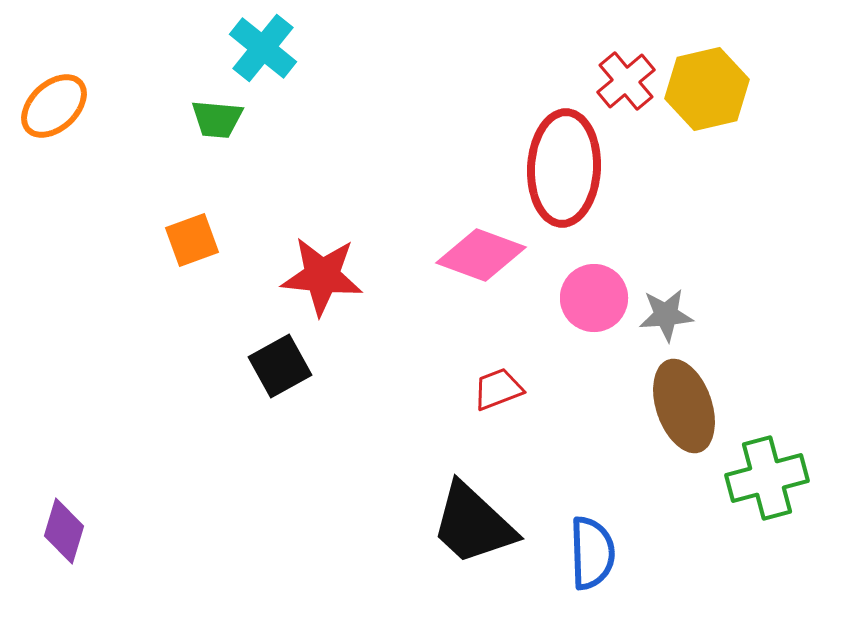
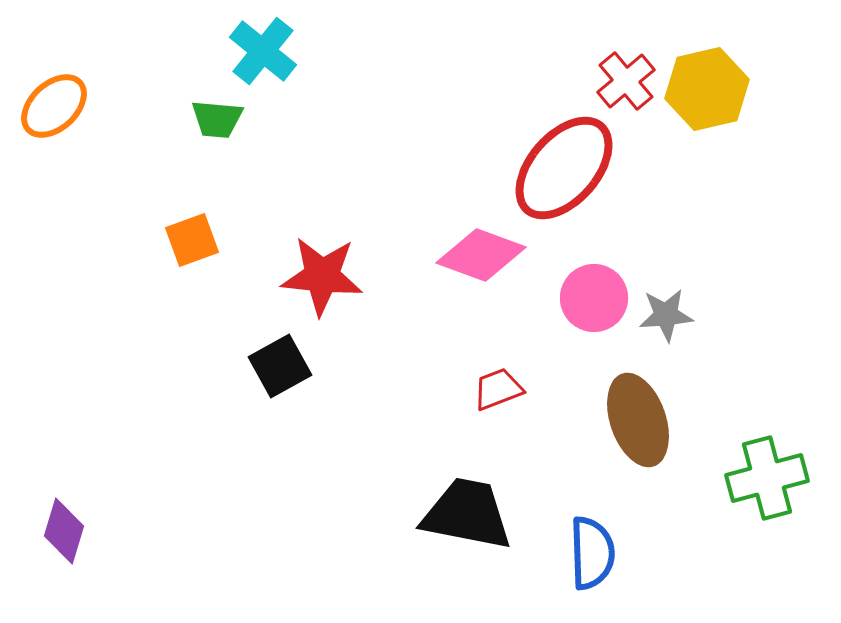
cyan cross: moved 3 px down
red ellipse: rotated 38 degrees clockwise
brown ellipse: moved 46 px left, 14 px down
black trapezoid: moved 6 px left, 10 px up; rotated 148 degrees clockwise
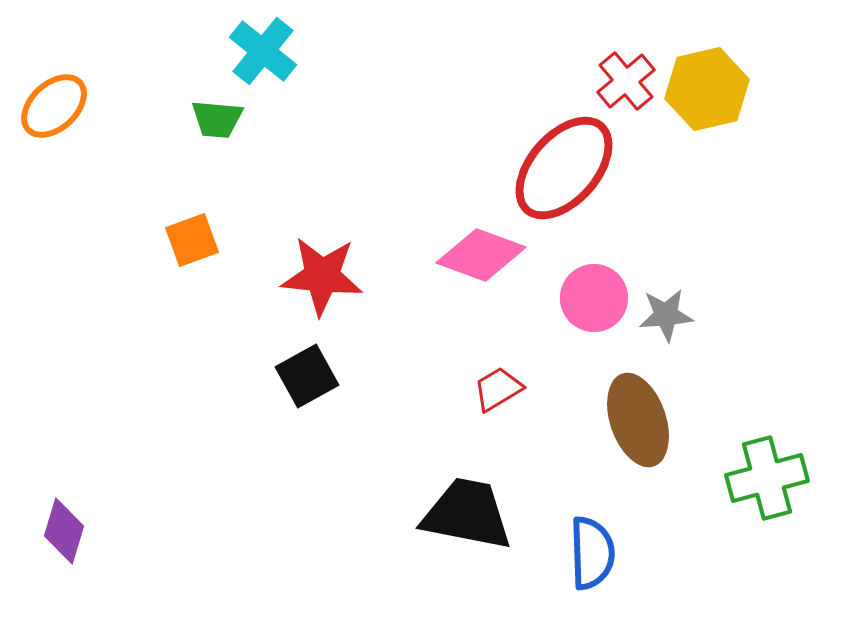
black square: moved 27 px right, 10 px down
red trapezoid: rotated 10 degrees counterclockwise
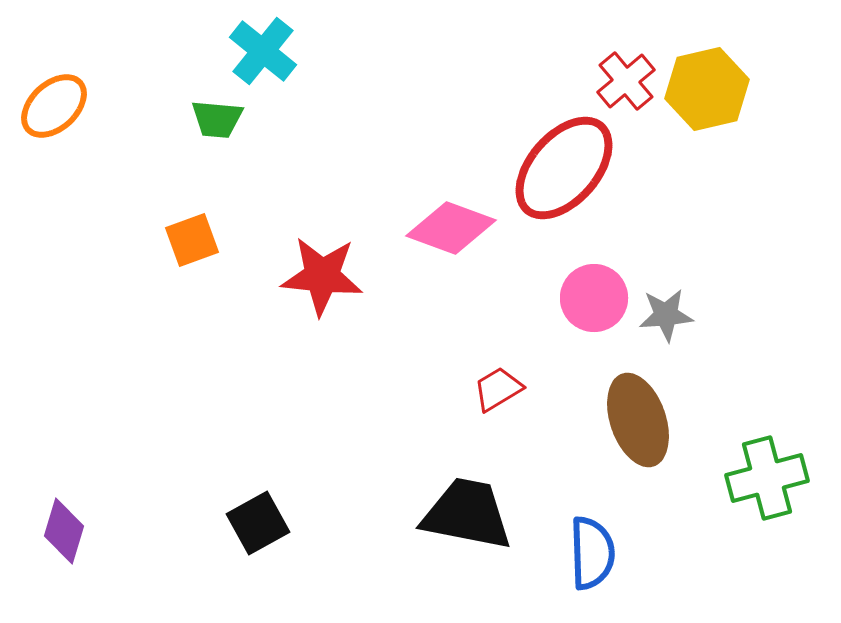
pink diamond: moved 30 px left, 27 px up
black square: moved 49 px left, 147 px down
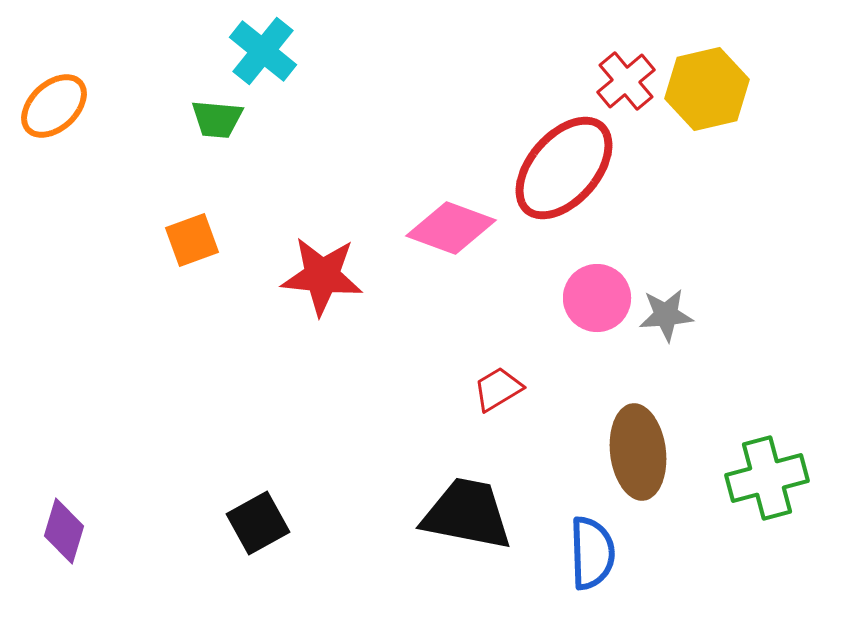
pink circle: moved 3 px right
brown ellipse: moved 32 px down; rotated 12 degrees clockwise
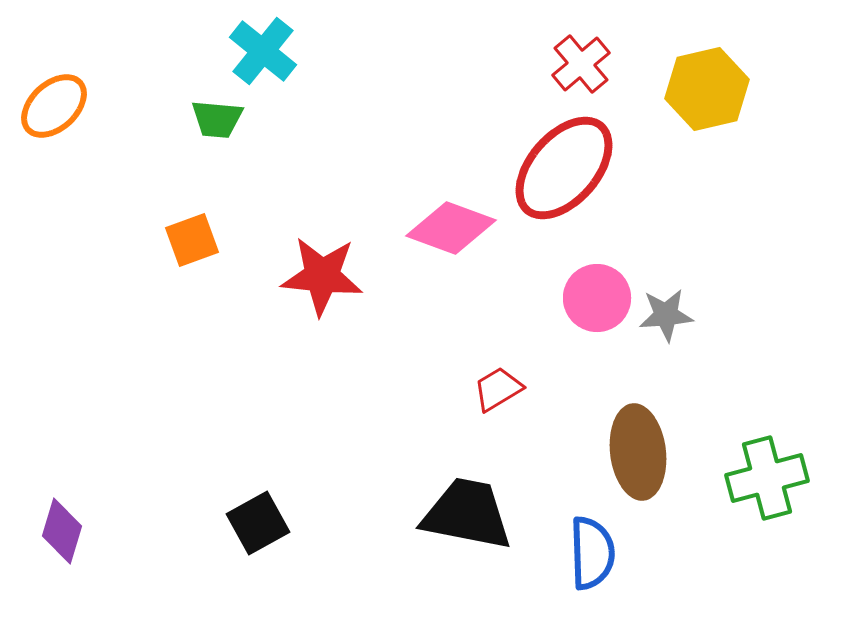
red cross: moved 45 px left, 17 px up
purple diamond: moved 2 px left
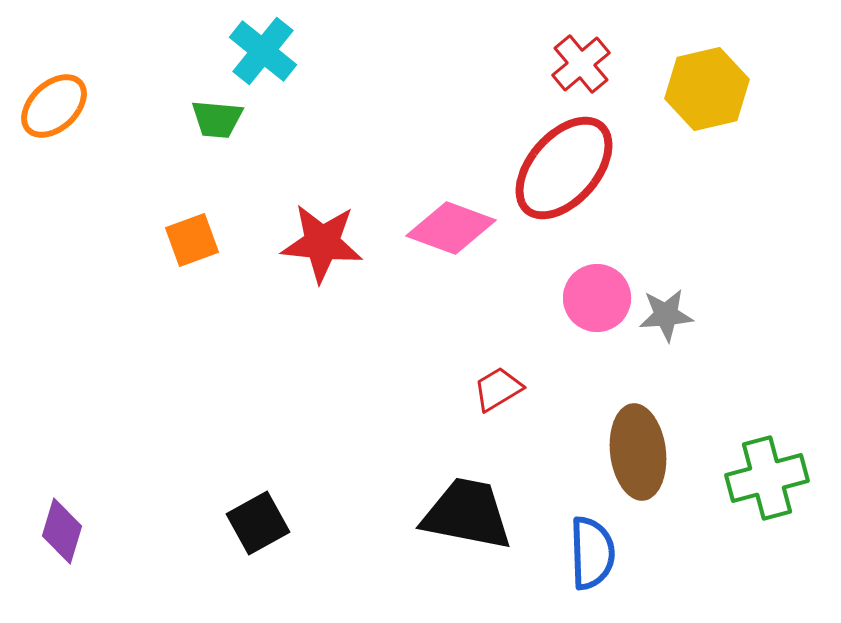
red star: moved 33 px up
